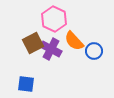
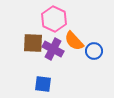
brown square: rotated 30 degrees clockwise
purple cross: moved 2 px right
blue square: moved 17 px right
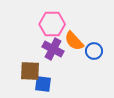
pink hexagon: moved 2 px left, 5 px down; rotated 25 degrees counterclockwise
brown square: moved 3 px left, 28 px down
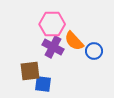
purple cross: moved 2 px up
brown square: rotated 10 degrees counterclockwise
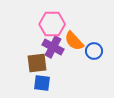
brown square: moved 7 px right, 8 px up
blue square: moved 1 px left, 1 px up
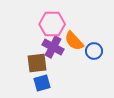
blue square: rotated 24 degrees counterclockwise
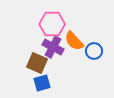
brown square: rotated 30 degrees clockwise
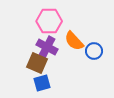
pink hexagon: moved 3 px left, 3 px up
purple cross: moved 6 px left
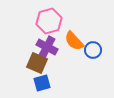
pink hexagon: rotated 15 degrees counterclockwise
blue circle: moved 1 px left, 1 px up
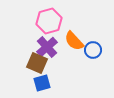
purple cross: rotated 20 degrees clockwise
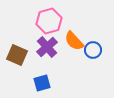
brown square: moved 20 px left, 8 px up
